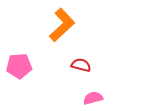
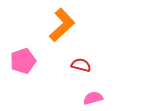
pink pentagon: moved 4 px right, 5 px up; rotated 15 degrees counterclockwise
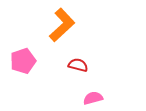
red semicircle: moved 3 px left
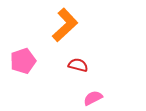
orange L-shape: moved 3 px right
pink semicircle: rotated 12 degrees counterclockwise
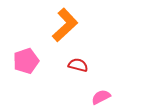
pink pentagon: moved 3 px right
pink semicircle: moved 8 px right, 1 px up
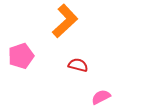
orange L-shape: moved 4 px up
pink pentagon: moved 5 px left, 5 px up
